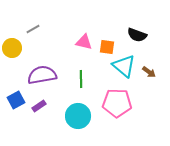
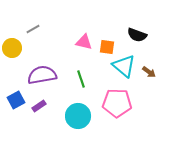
green line: rotated 18 degrees counterclockwise
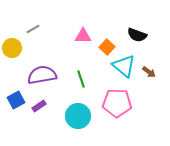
pink triangle: moved 1 px left, 6 px up; rotated 12 degrees counterclockwise
orange square: rotated 35 degrees clockwise
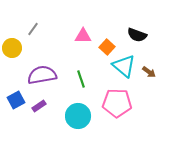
gray line: rotated 24 degrees counterclockwise
